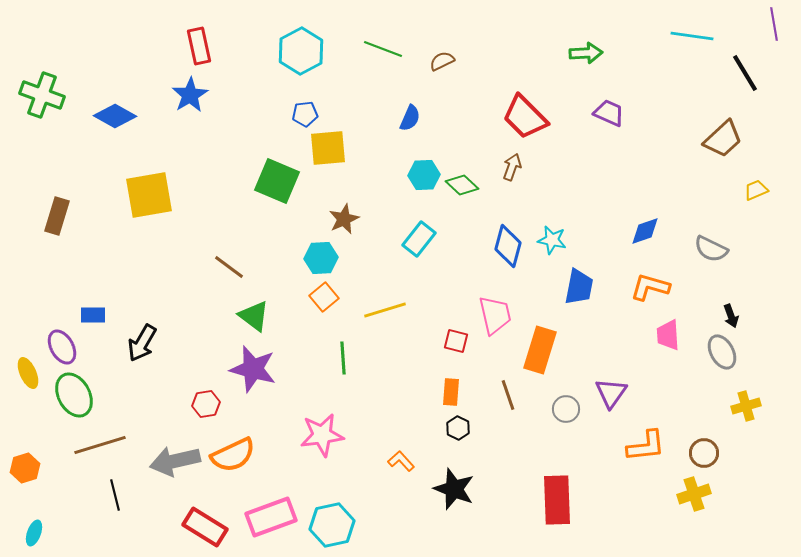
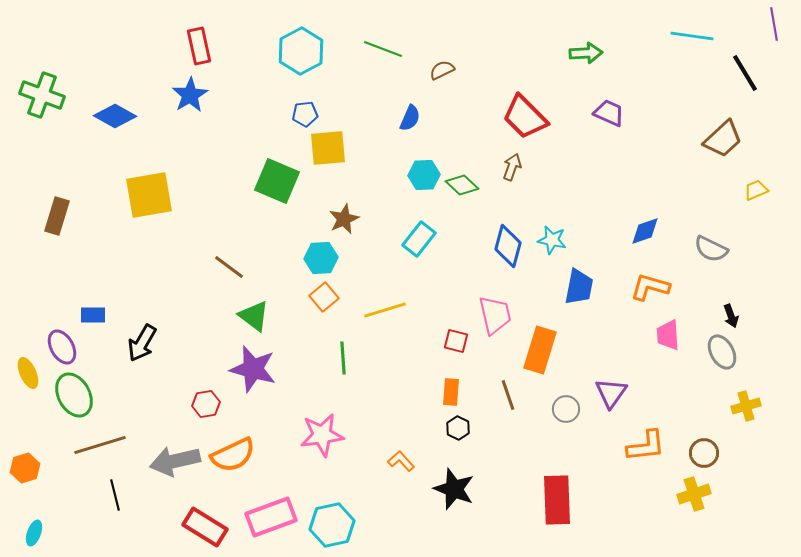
brown semicircle at (442, 61): moved 9 px down
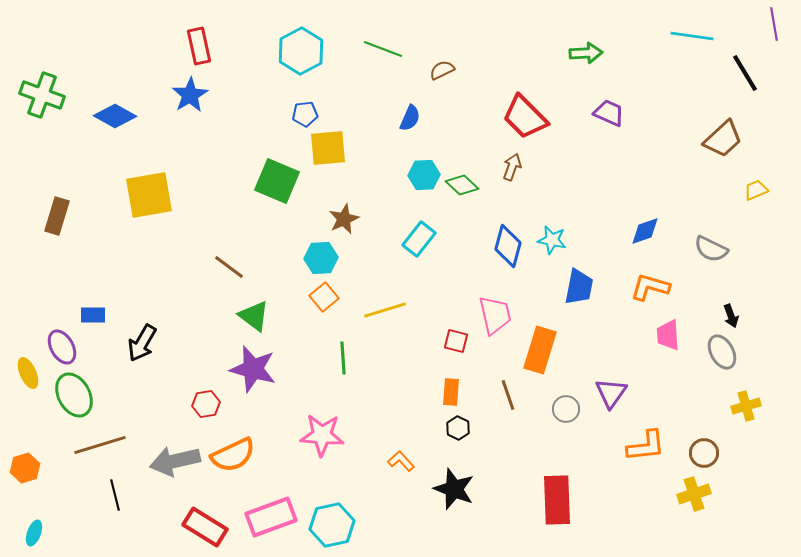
pink star at (322, 435): rotated 12 degrees clockwise
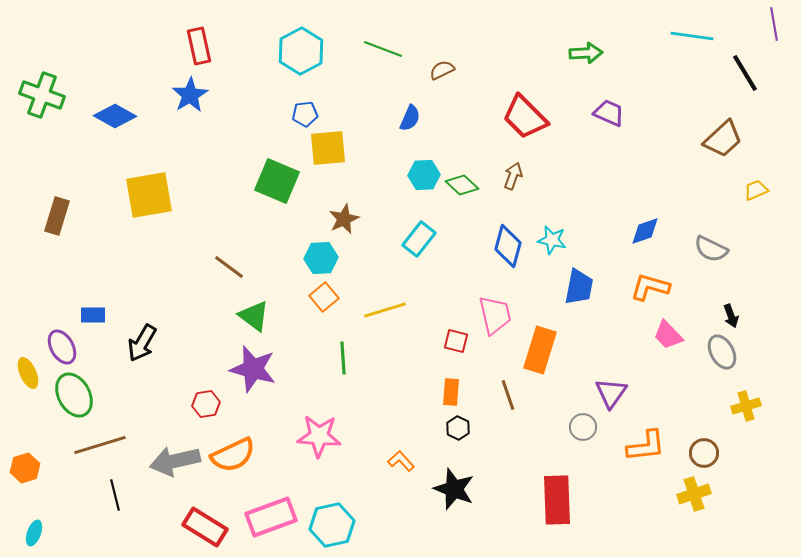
brown arrow at (512, 167): moved 1 px right, 9 px down
pink trapezoid at (668, 335): rotated 40 degrees counterclockwise
gray circle at (566, 409): moved 17 px right, 18 px down
pink star at (322, 435): moved 3 px left, 1 px down
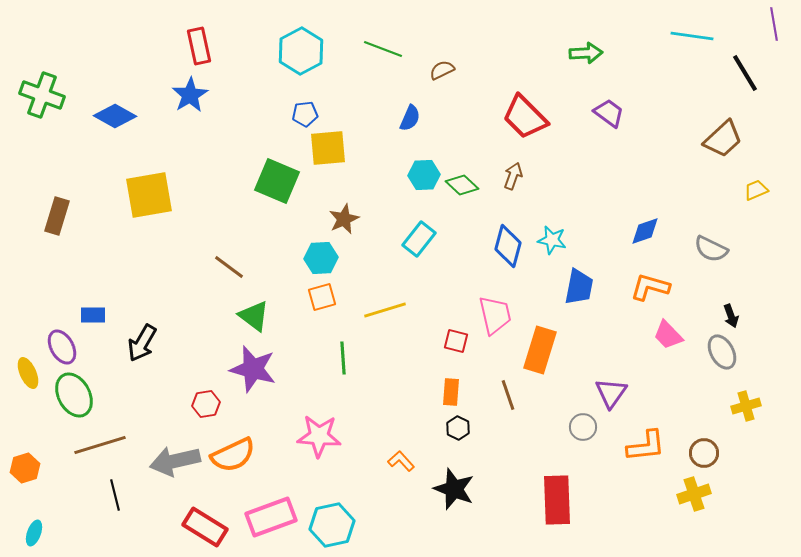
purple trapezoid at (609, 113): rotated 12 degrees clockwise
orange square at (324, 297): moved 2 px left; rotated 24 degrees clockwise
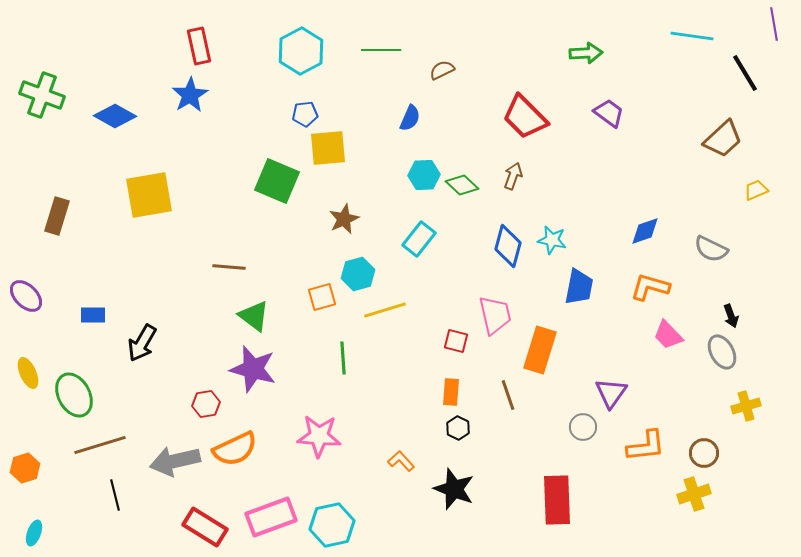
green line at (383, 49): moved 2 px left, 1 px down; rotated 21 degrees counterclockwise
cyan hexagon at (321, 258): moved 37 px right, 16 px down; rotated 12 degrees counterclockwise
brown line at (229, 267): rotated 32 degrees counterclockwise
purple ellipse at (62, 347): moved 36 px left, 51 px up; rotated 16 degrees counterclockwise
orange semicircle at (233, 455): moved 2 px right, 6 px up
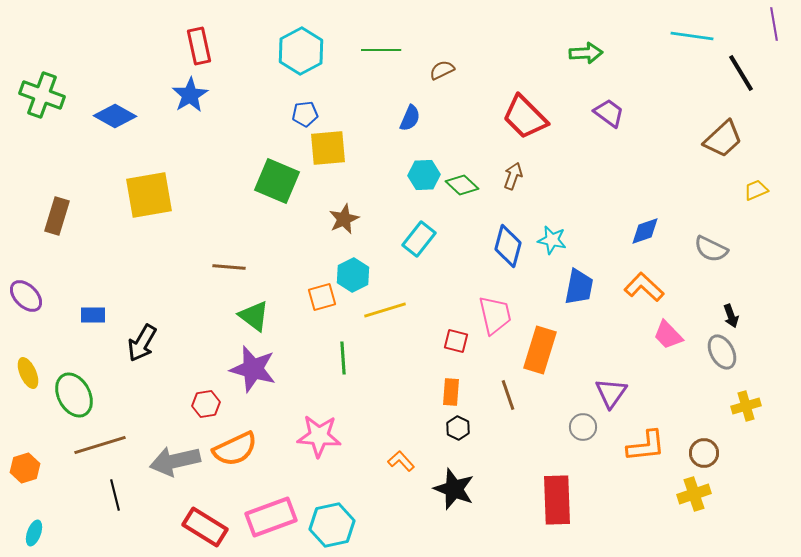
black line at (745, 73): moved 4 px left
cyan hexagon at (358, 274): moved 5 px left, 1 px down; rotated 12 degrees counterclockwise
orange L-shape at (650, 287): moved 6 px left; rotated 27 degrees clockwise
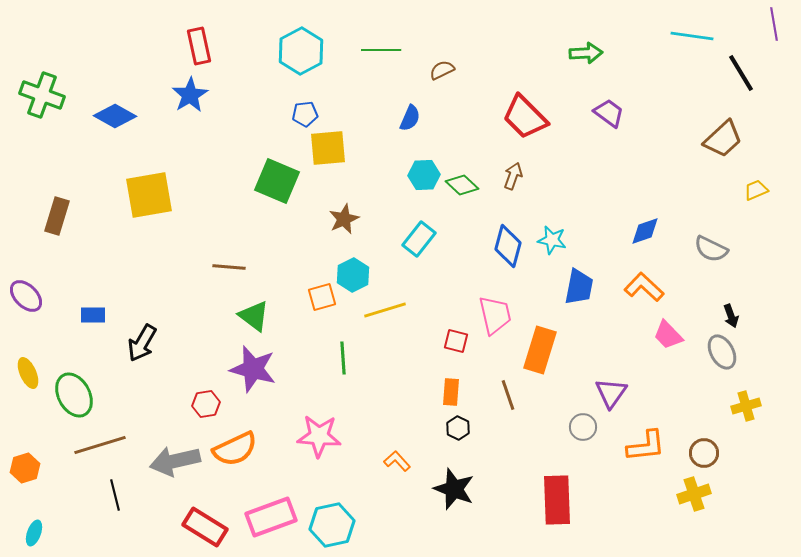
orange L-shape at (401, 461): moved 4 px left
